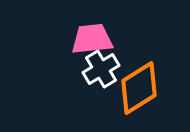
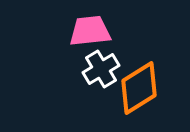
pink trapezoid: moved 2 px left, 8 px up
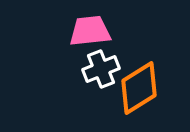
white cross: rotated 9 degrees clockwise
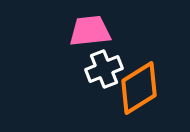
white cross: moved 3 px right
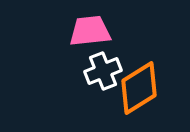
white cross: moved 1 px left, 2 px down
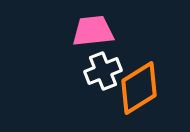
pink trapezoid: moved 3 px right
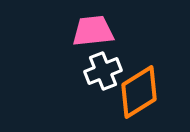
orange diamond: moved 4 px down
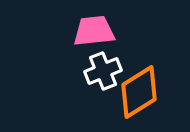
pink trapezoid: moved 1 px right
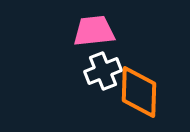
orange diamond: rotated 56 degrees counterclockwise
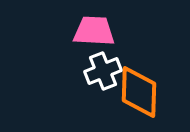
pink trapezoid: rotated 9 degrees clockwise
